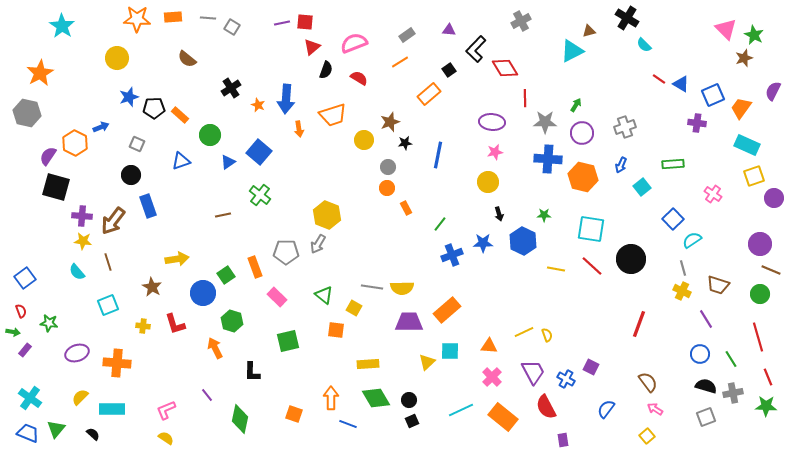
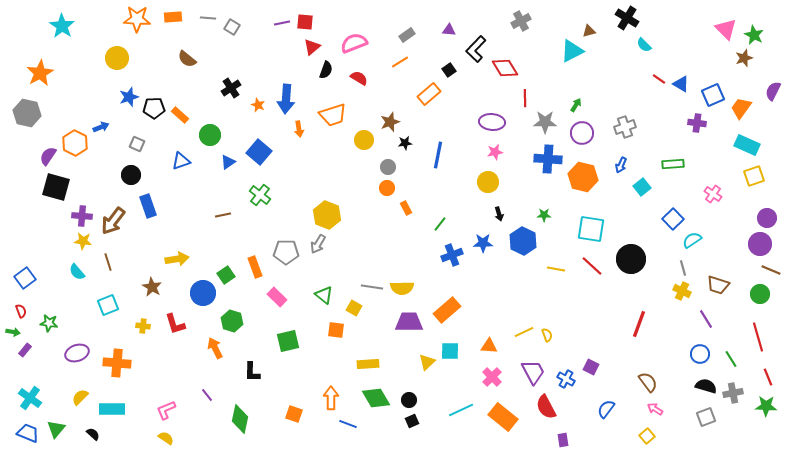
purple circle at (774, 198): moved 7 px left, 20 px down
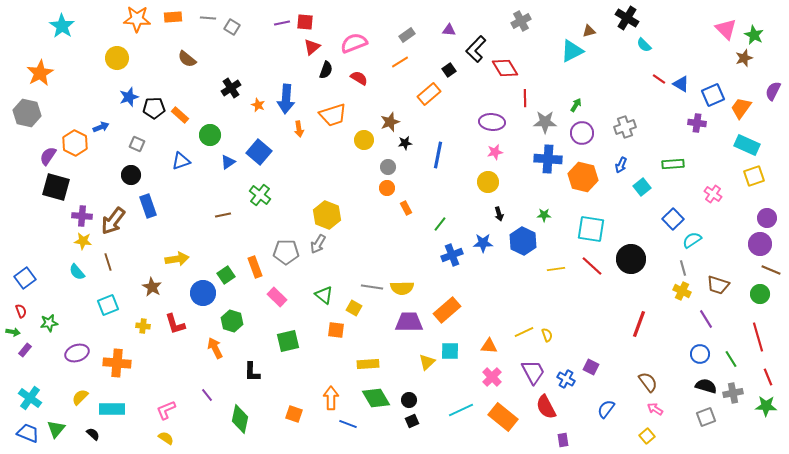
yellow line at (556, 269): rotated 18 degrees counterclockwise
green star at (49, 323): rotated 18 degrees counterclockwise
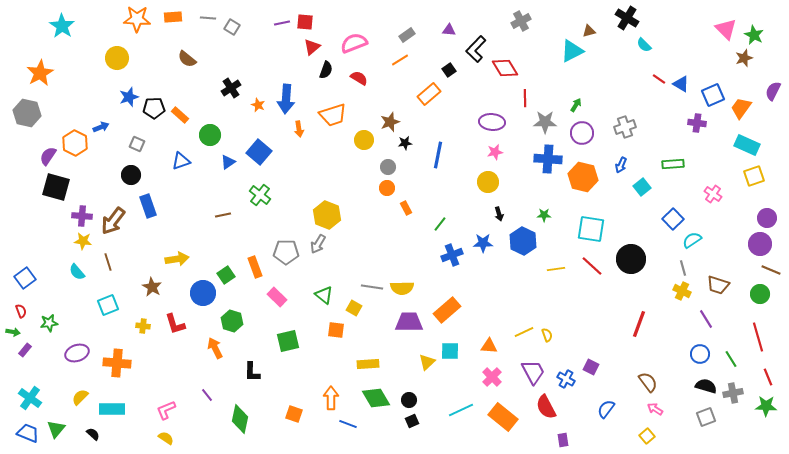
orange line at (400, 62): moved 2 px up
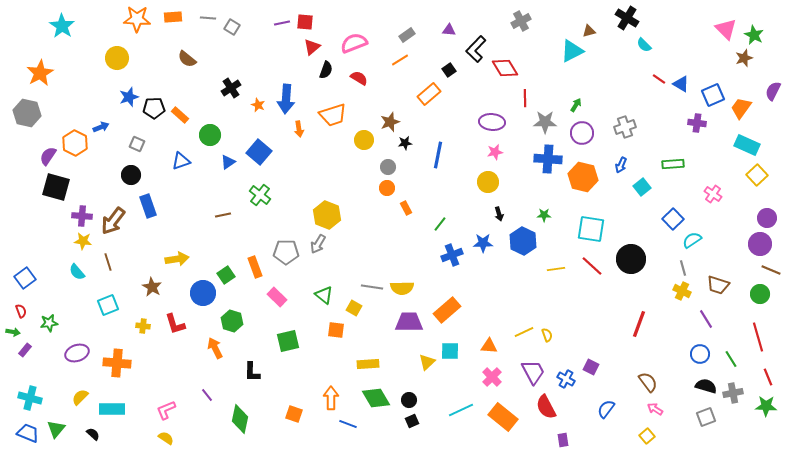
yellow square at (754, 176): moved 3 px right, 1 px up; rotated 25 degrees counterclockwise
cyan cross at (30, 398): rotated 20 degrees counterclockwise
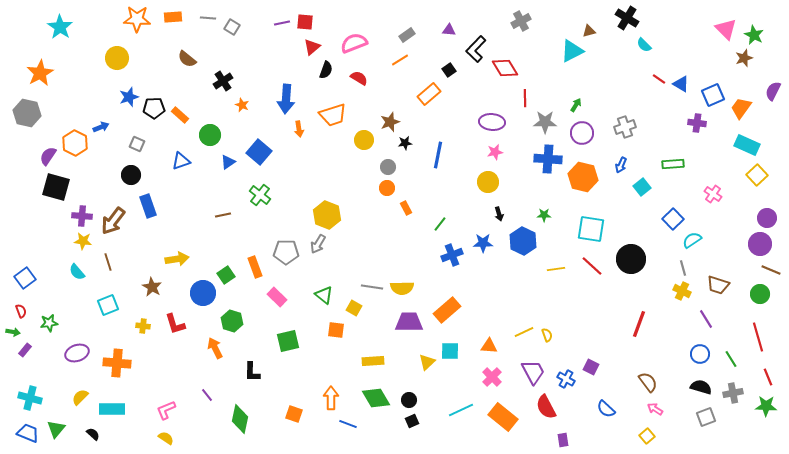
cyan star at (62, 26): moved 2 px left, 1 px down
black cross at (231, 88): moved 8 px left, 7 px up
orange star at (258, 105): moved 16 px left
yellow rectangle at (368, 364): moved 5 px right, 3 px up
black semicircle at (706, 386): moved 5 px left, 1 px down
blue semicircle at (606, 409): rotated 84 degrees counterclockwise
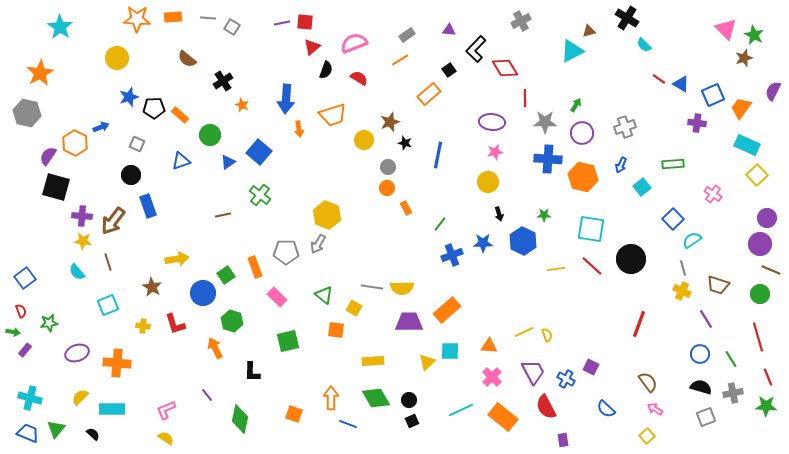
black star at (405, 143): rotated 24 degrees clockwise
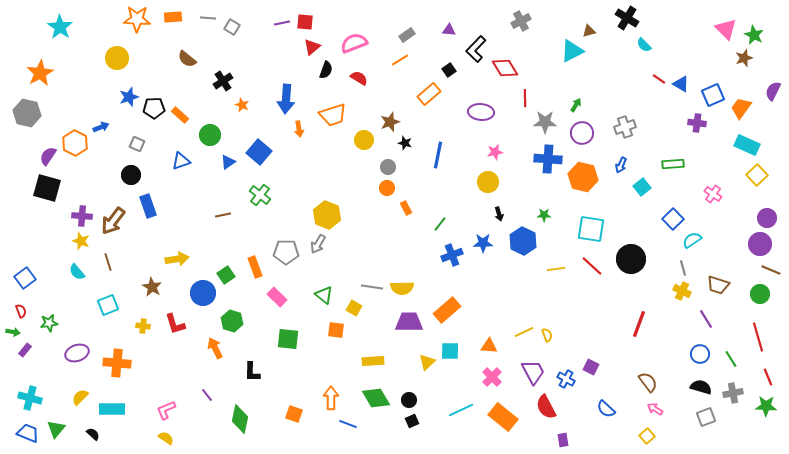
purple ellipse at (492, 122): moved 11 px left, 10 px up
black square at (56, 187): moved 9 px left, 1 px down
yellow star at (83, 241): moved 2 px left; rotated 12 degrees clockwise
green square at (288, 341): moved 2 px up; rotated 20 degrees clockwise
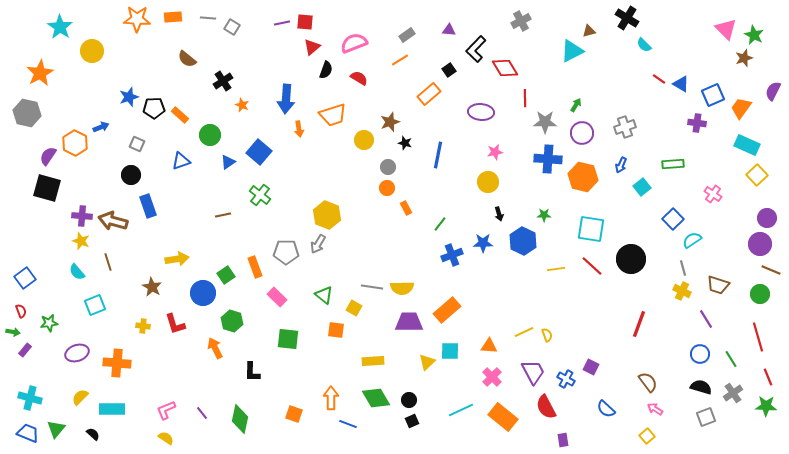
yellow circle at (117, 58): moved 25 px left, 7 px up
brown arrow at (113, 221): rotated 68 degrees clockwise
cyan square at (108, 305): moved 13 px left
gray cross at (733, 393): rotated 24 degrees counterclockwise
purple line at (207, 395): moved 5 px left, 18 px down
